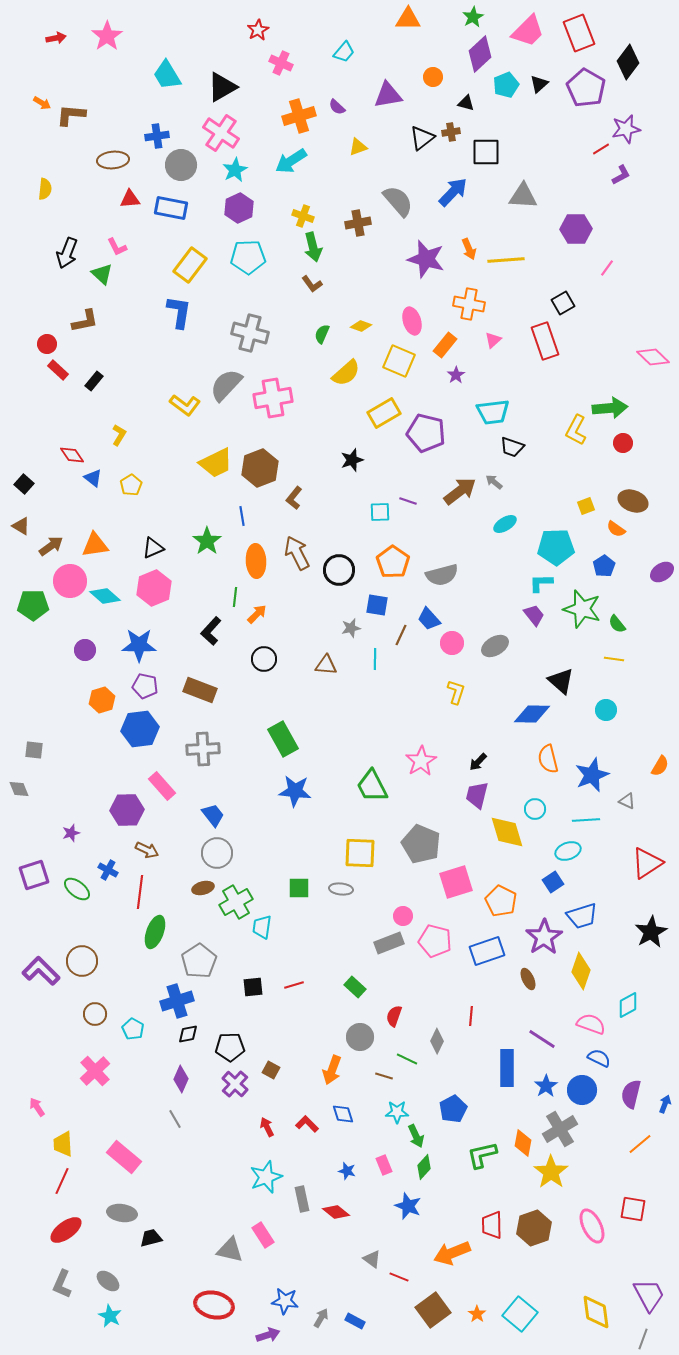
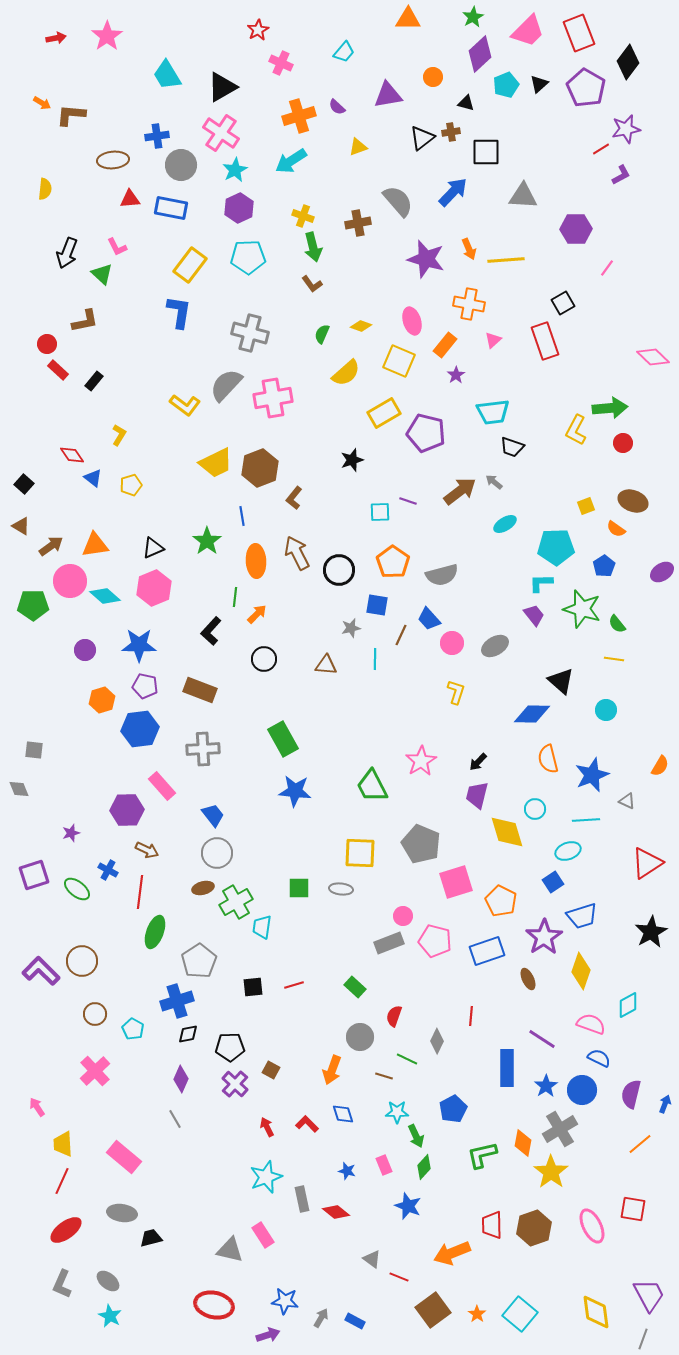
yellow pentagon at (131, 485): rotated 15 degrees clockwise
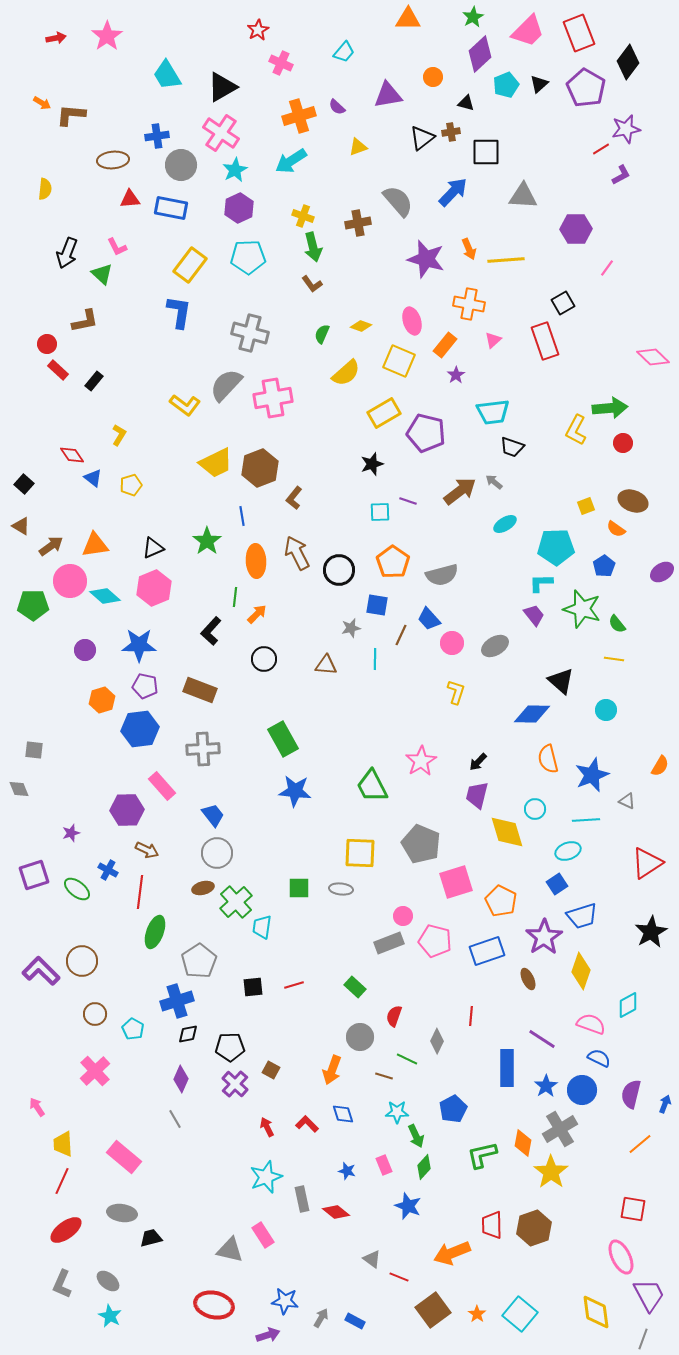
black star at (352, 460): moved 20 px right, 4 px down
blue square at (553, 882): moved 4 px right, 2 px down
green cross at (236, 902): rotated 12 degrees counterclockwise
pink ellipse at (592, 1226): moved 29 px right, 31 px down
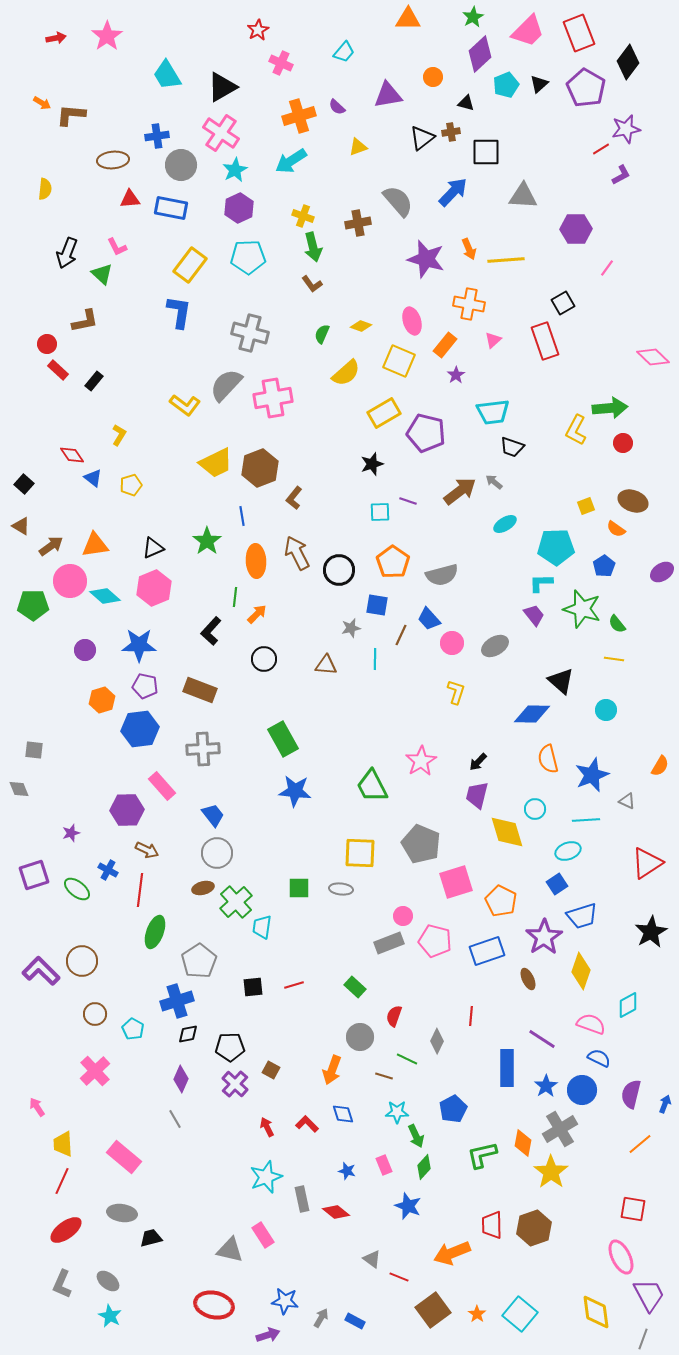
red line at (140, 892): moved 2 px up
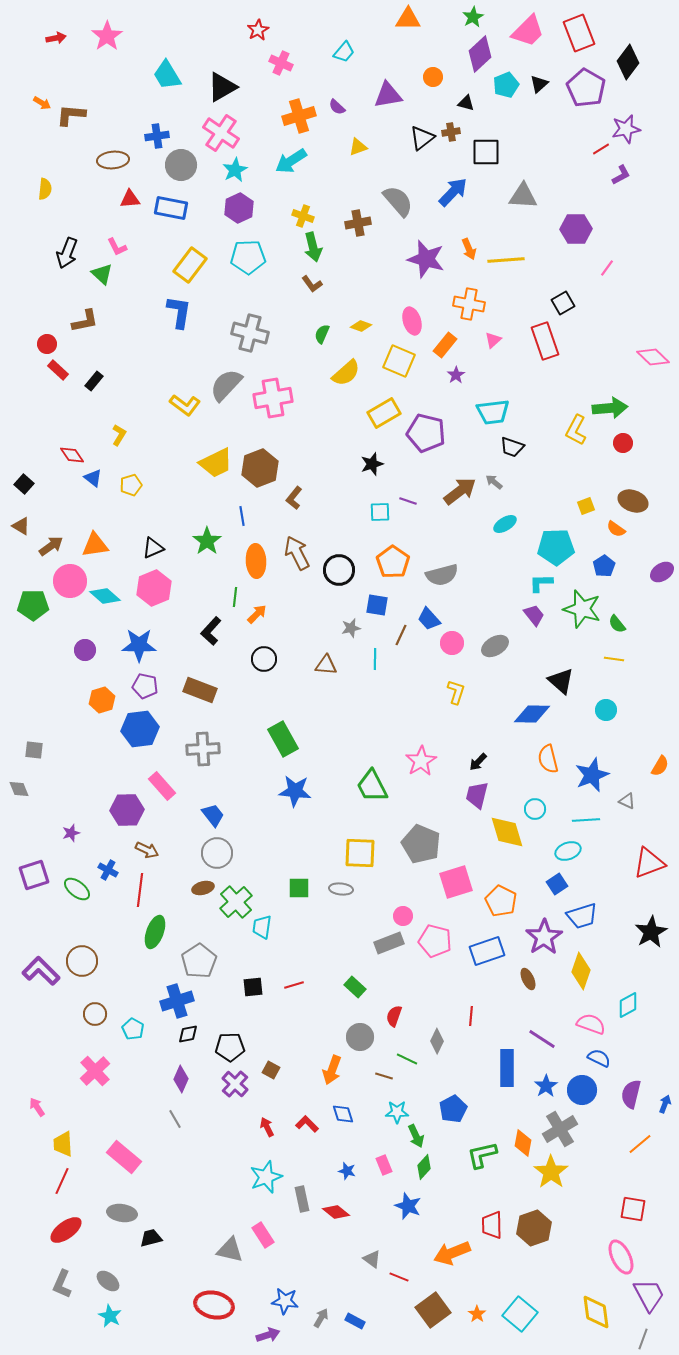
red triangle at (647, 863): moved 2 px right; rotated 12 degrees clockwise
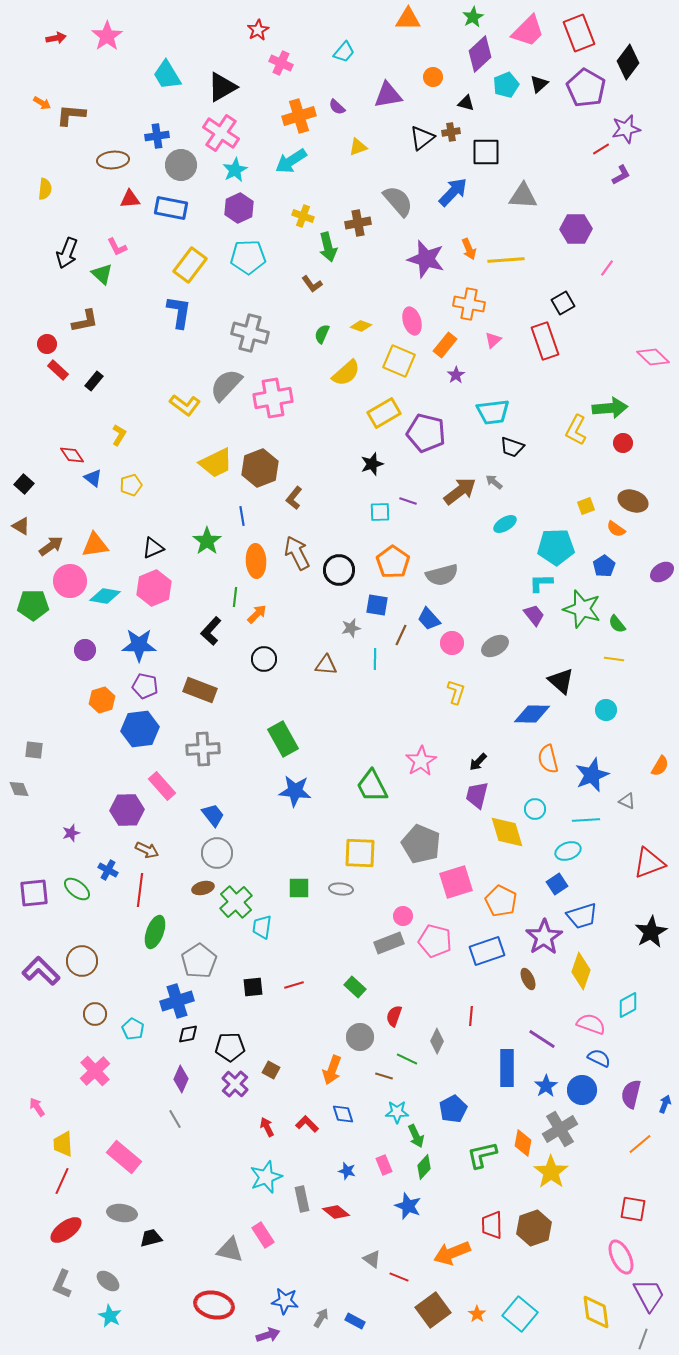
green arrow at (313, 247): moved 15 px right
cyan diamond at (105, 596): rotated 32 degrees counterclockwise
purple square at (34, 875): moved 18 px down; rotated 12 degrees clockwise
